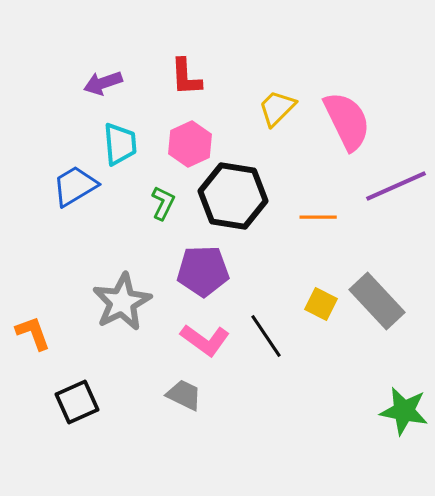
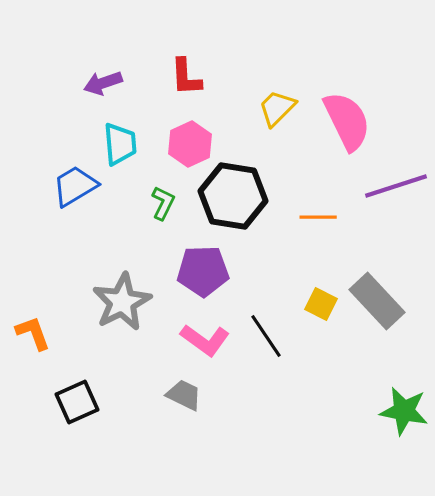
purple line: rotated 6 degrees clockwise
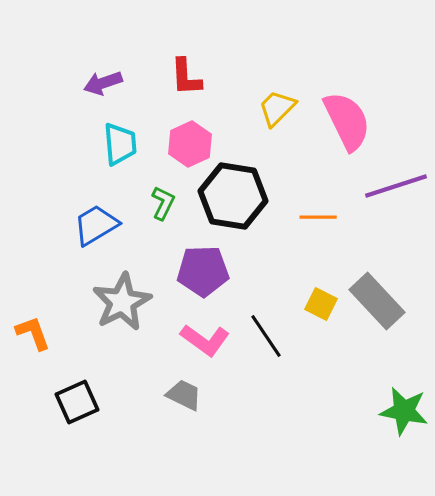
blue trapezoid: moved 21 px right, 39 px down
